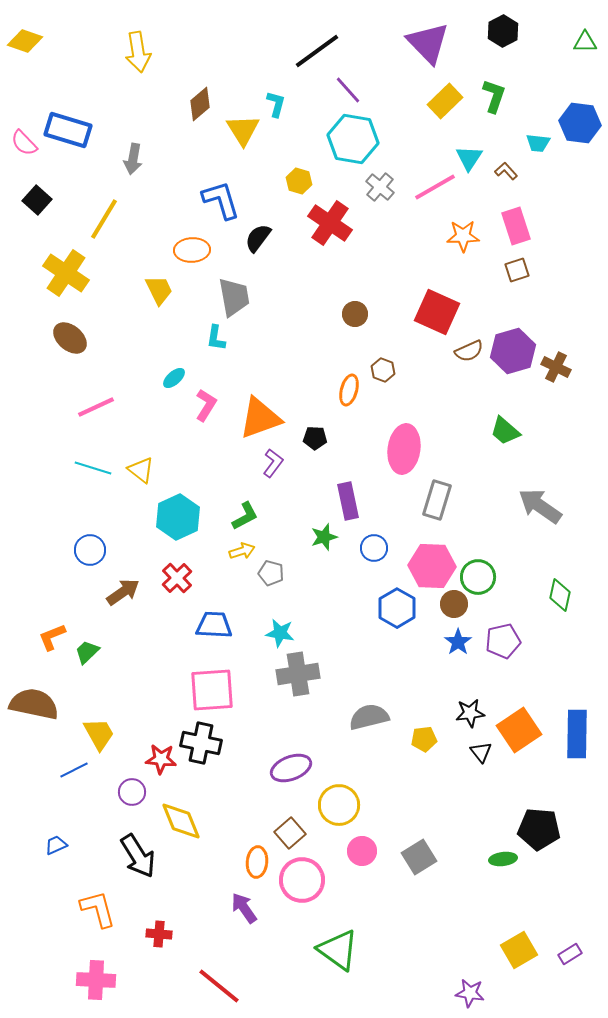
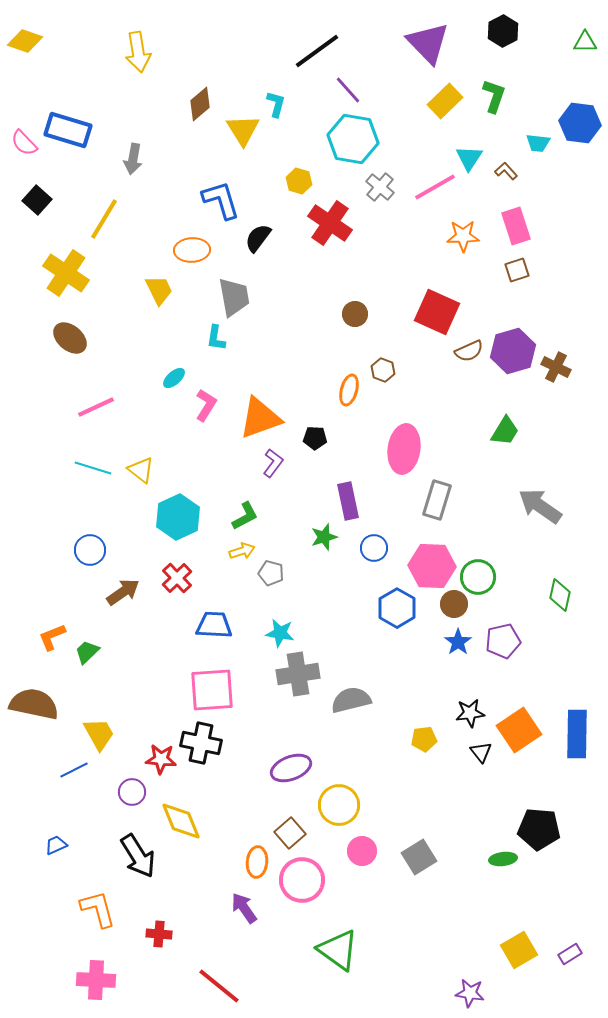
green trapezoid at (505, 431): rotated 100 degrees counterclockwise
gray semicircle at (369, 717): moved 18 px left, 17 px up
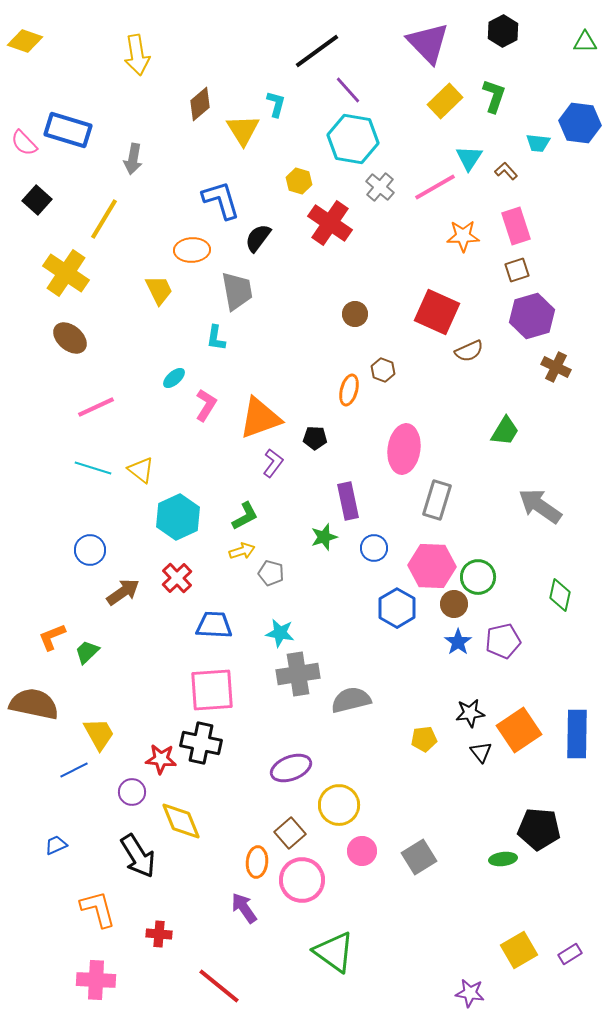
yellow arrow at (138, 52): moved 1 px left, 3 px down
gray trapezoid at (234, 297): moved 3 px right, 6 px up
purple hexagon at (513, 351): moved 19 px right, 35 px up
green triangle at (338, 950): moved 4 px left, 2 px down
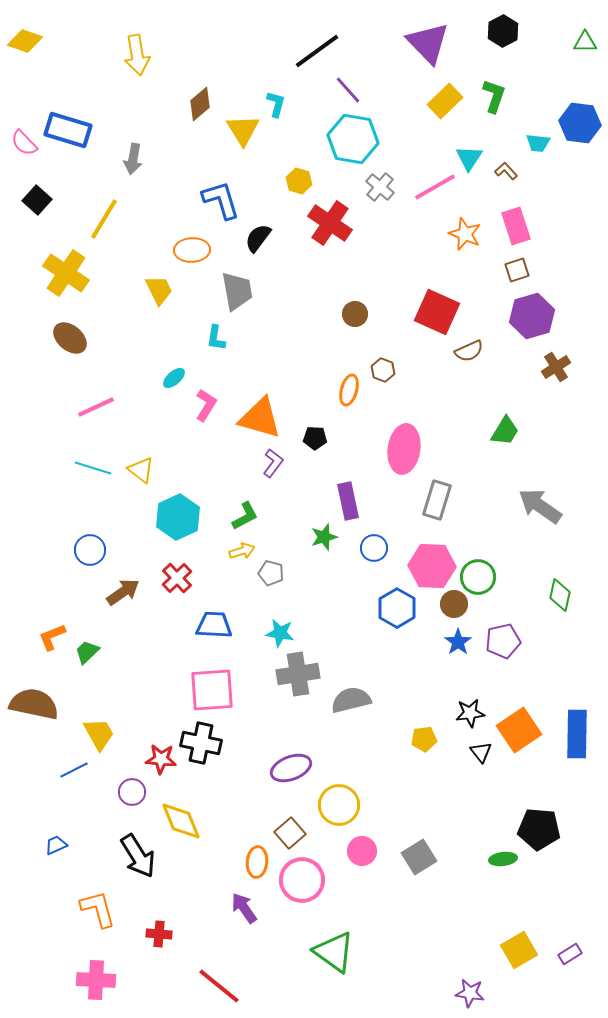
orange star at (463, 236): moved 2 px right, 2 px up; rotated 24 degrees clockwise
brown cross at (556, 367): rotated 32 degrees clockwise
orange triangle at (260, 418): rotated 36 degrees clockwise
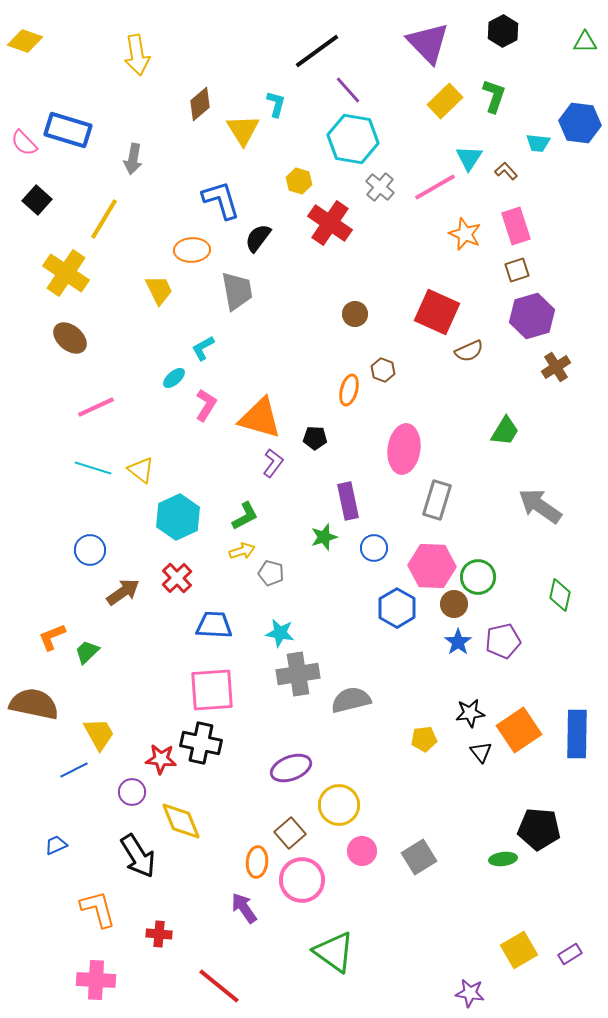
cyan L-shape at (216, 338): moved 13 px left, 10 px down; rotated 52 degrees clockwise
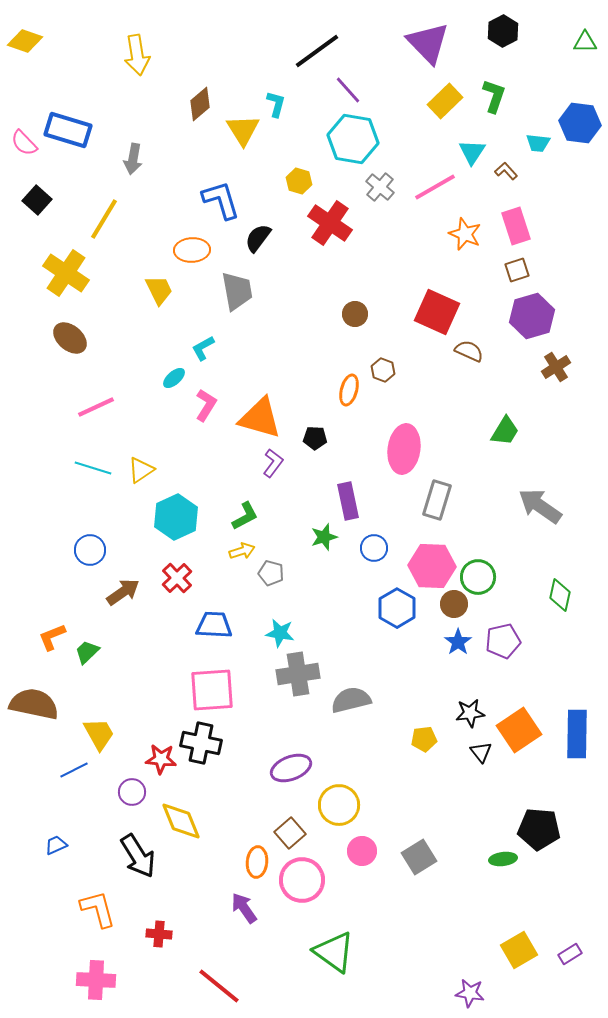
cyan triangle at (469, 158): moved 3 px right, 6 px up
brown semicircle at (469, 351): rotated 132 degrees counterclockwise
yellow triangle at (141, 470): rotated 48 degrees clockwise
cyan hexagon at (178, 517): moved 2 px left
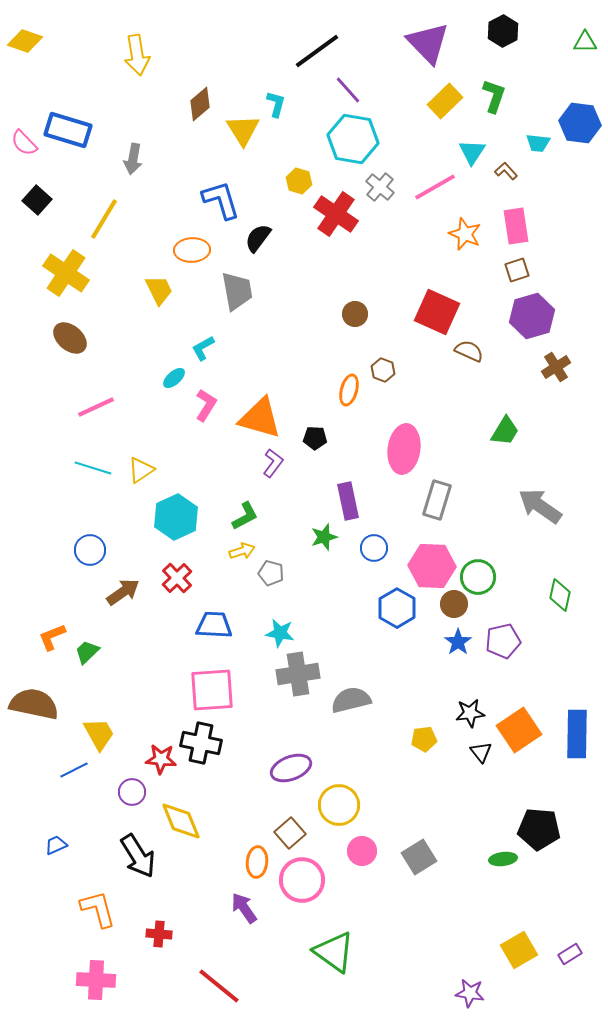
red cross at (330, 223): moved 6 px right, 9 px up
pink rectangle at (516, 226): rotated 9 degrees clockwise
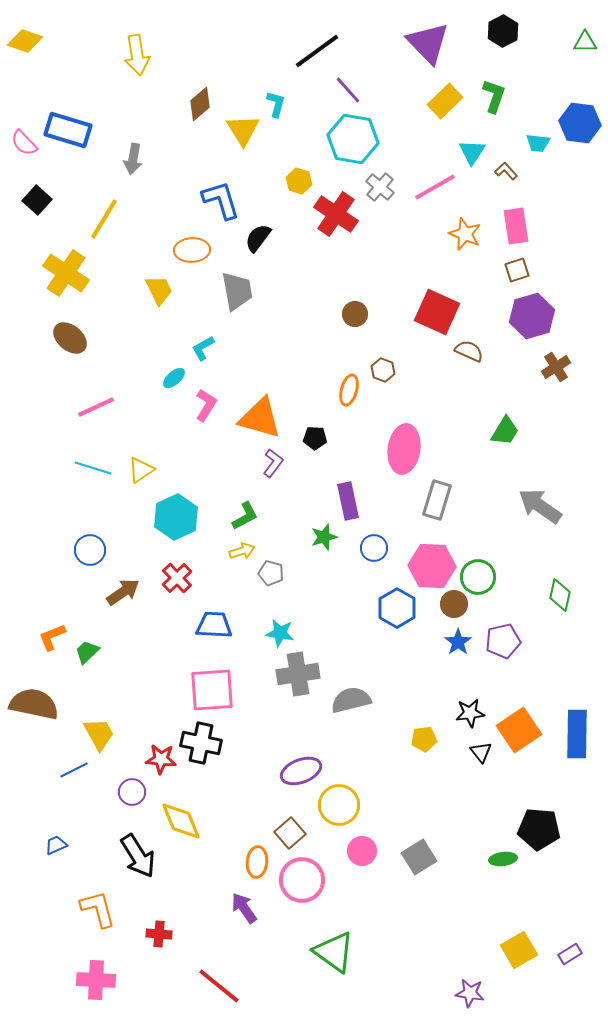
purple ellipse at (291, 768): moved 10 px right, 3 px down
